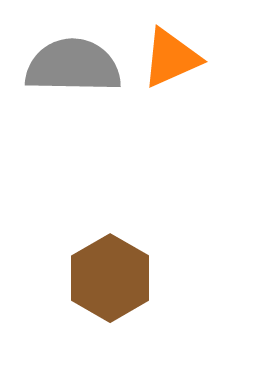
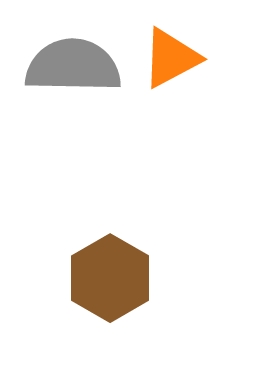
orange triangle: rotated 4 degrees counterclockwise
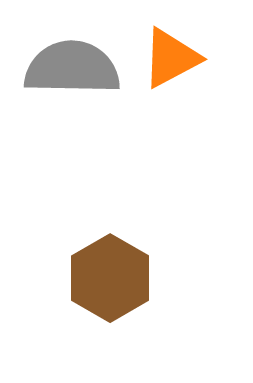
gray semicircle: moved 1 px left, 2 px down
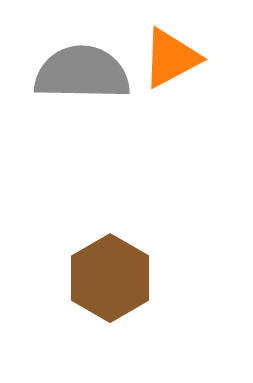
gray semicircle: moved 10 px right, 5 px down
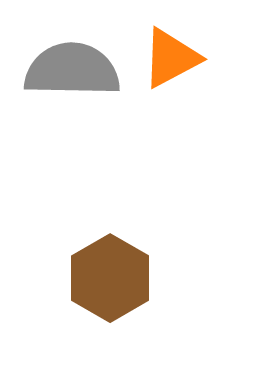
gray semicircle: moved 10 px left, 3 px up
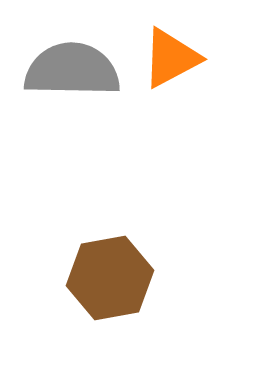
brown hexagon: rotated 20 degrees clockwise
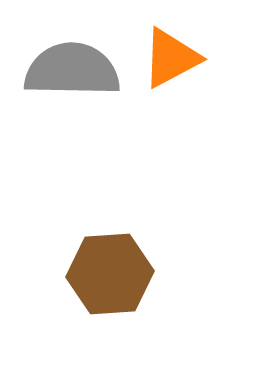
brown hexagon: moved 4 px up; rotated 6 degrees clockwise
